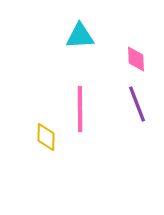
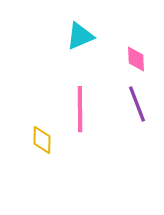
cyan triangle: rotated 20 degrees counterclockwise
yellow diamond: moved 4 px left, 3 px down
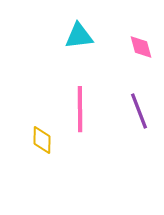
cyan triangle: moved 1 px left; rotated 16 degrees clockwise
pink diamond: moved 5 px right, 12 px up; rotated 12 degrees counterclockwise
purple line: moved 2 px right, 7 px down
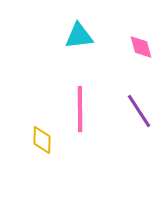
purple line: rotated 12 degrees counterclockwise
